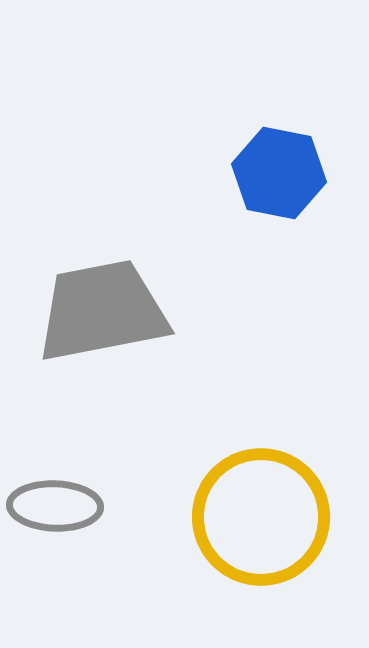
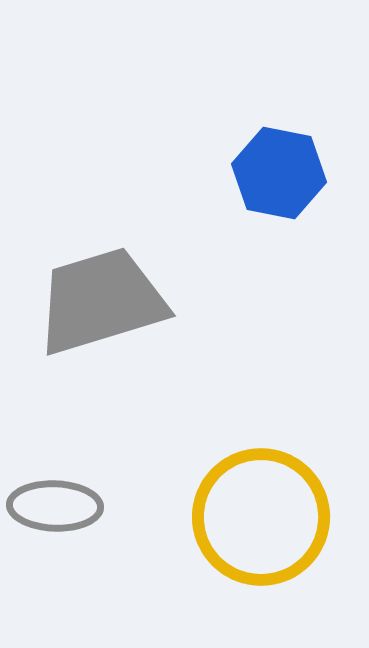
gray trapezoid: moved 1 px left, 10 px up; rotated 6 degrees counterclockwise
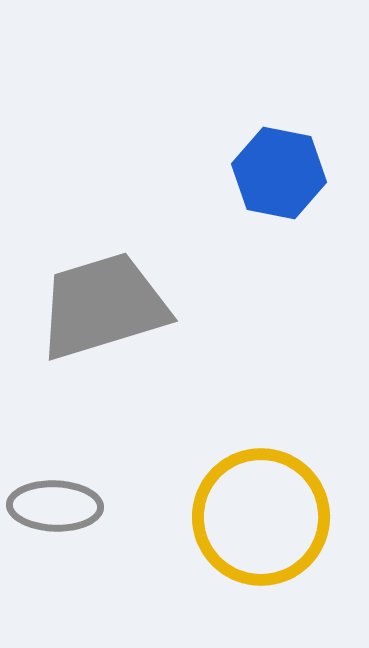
gray trapezoid: moved 2 px right, 5 px down
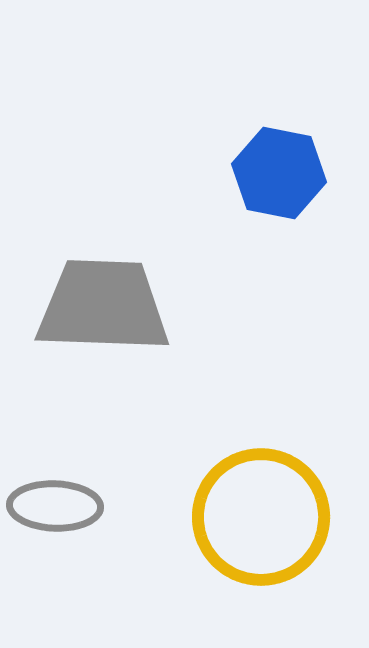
gray trapezoid: rotated 19 degrees clockwise
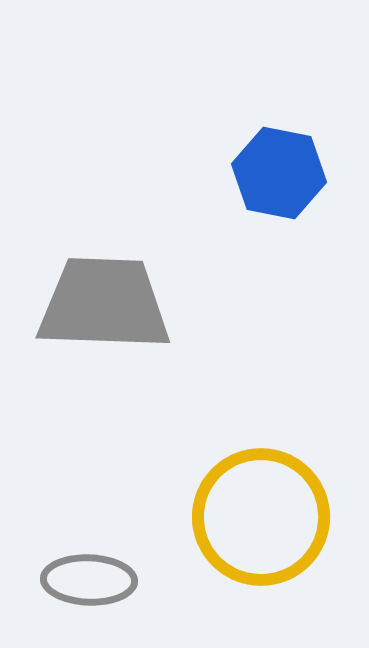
gray trapezoid: moved 1 px right, 2 px up
gray ellipse: moved 34 px right, 74 px down
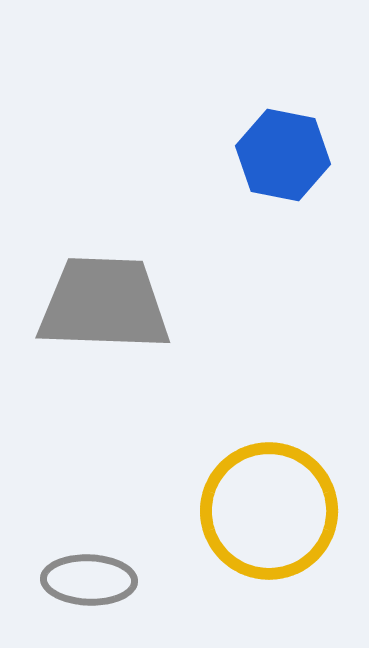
blue hexagon: moved 4 px right, 18 px up
yellow circle: moved 8 px right, 6 px up
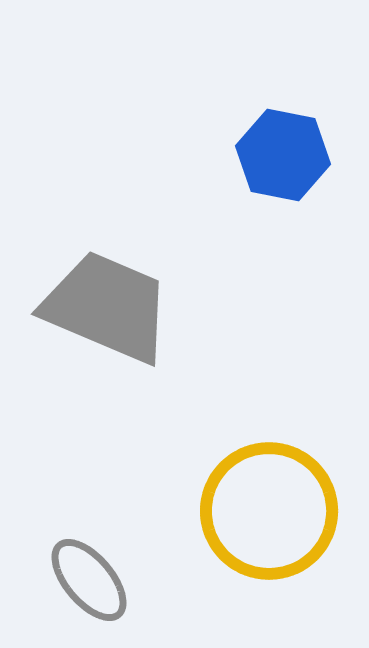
gray trapezoid: moved 3 px right, 3 px down; rotated 21 degrees clockwise
gray ellipse: rotated 48 degrees clockwise
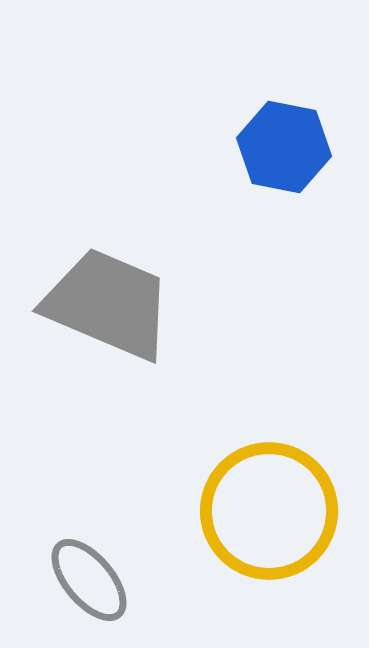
blue hexagon: moved 1 px right, 8 px up
gray trapezoid: moved 1 px right, 3 px up
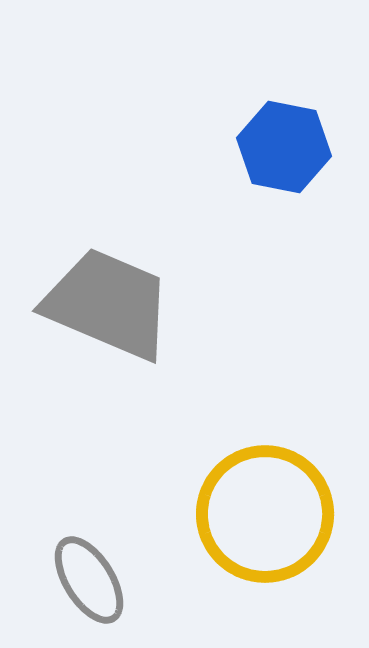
yellow circle: moved 4 px left, 3 px down
gray ellipse: rotated 8 degrees clockwise
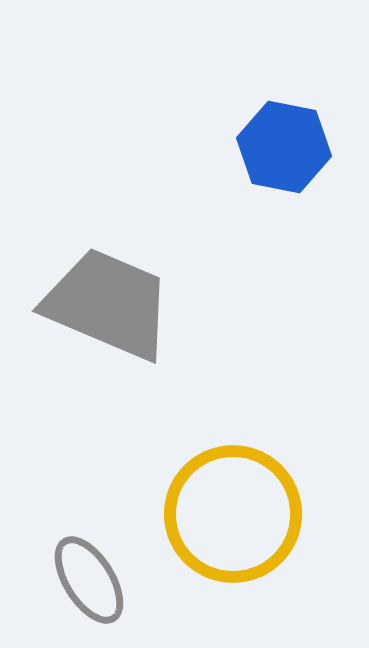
yellow circle: moved 32 px left
